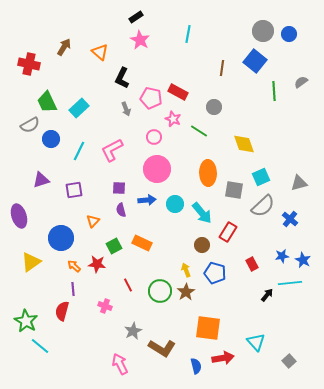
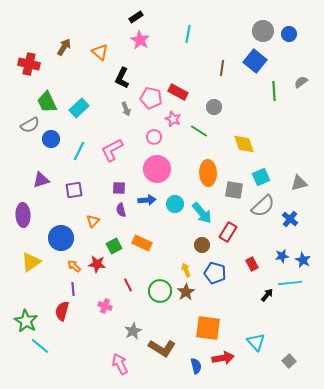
purple ellipse at (19, 216): moved 4 px right, 1 px up; rotated 15 degrees clockwise
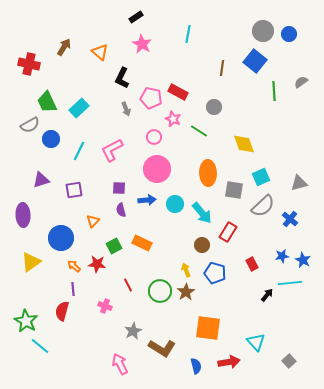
pink star at (140, 40): moved 2 px right, 4 px down
red arrow at (223, 358): moved 6 px right, 4 px down
